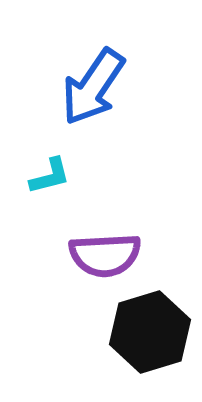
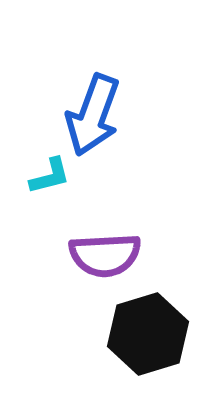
blue arrow: moved 28 px down; rotated 14 degrees counterclockwise
black hexagon: moved 2 px left, 2 px down
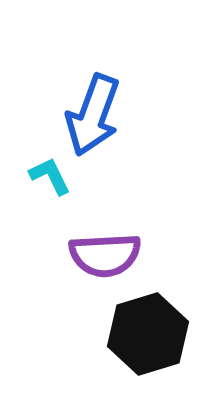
cyan L-shape: rotated 102 degrees counterclockwise
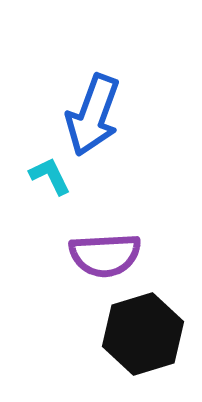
black hexagon: moved 5 px left
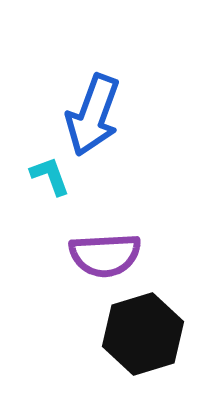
cyan L-shape: rotated 6 degrees clockwise
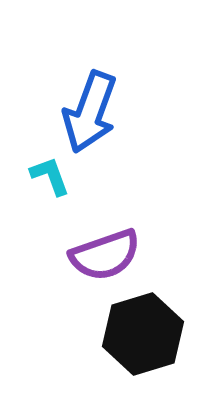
blue arrow: moved 3 px left, 3 px up
purple semicircle: rotated 16 degrees counterclockwise
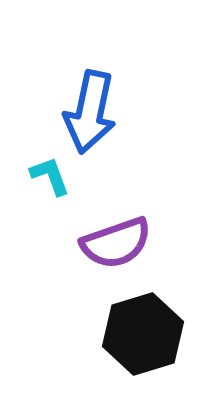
blue arrow: rotated 8 degrees counterclockwise
purple semicircle: moved 11 px right, 12 px up
